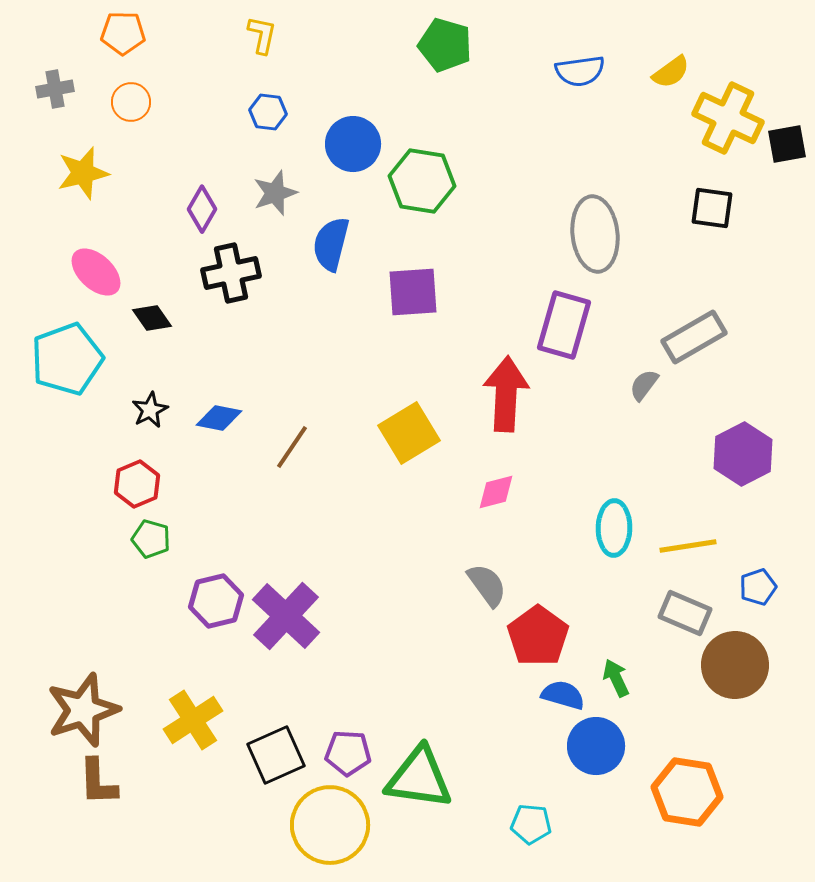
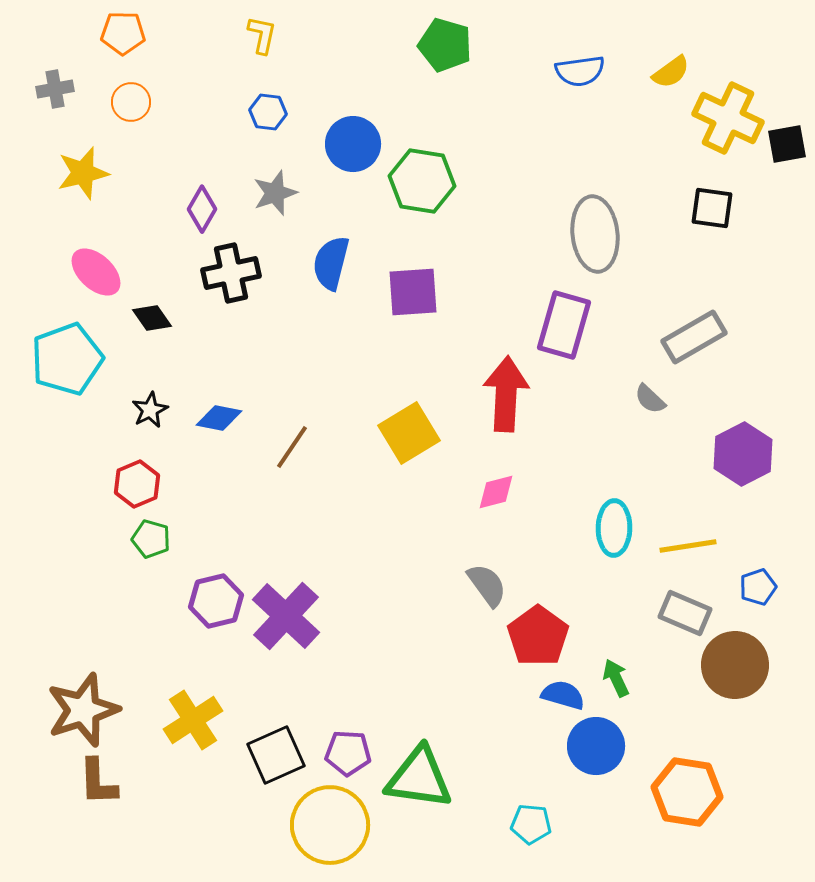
blue semicircle at (331, 244): moved 19 px down
gray semicircle at (644, 385): moved 6 px right, 14 px down; rotated 84 degrees counterclockwise
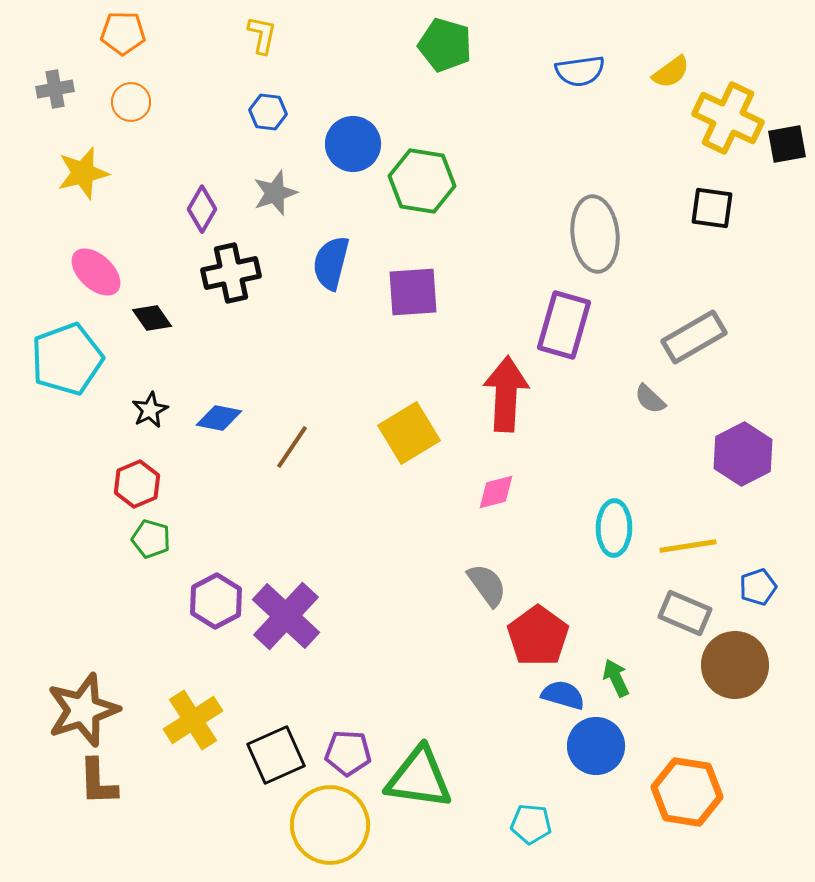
purple hexagon at (216, 601): rotated 14 degrees counterclockwise
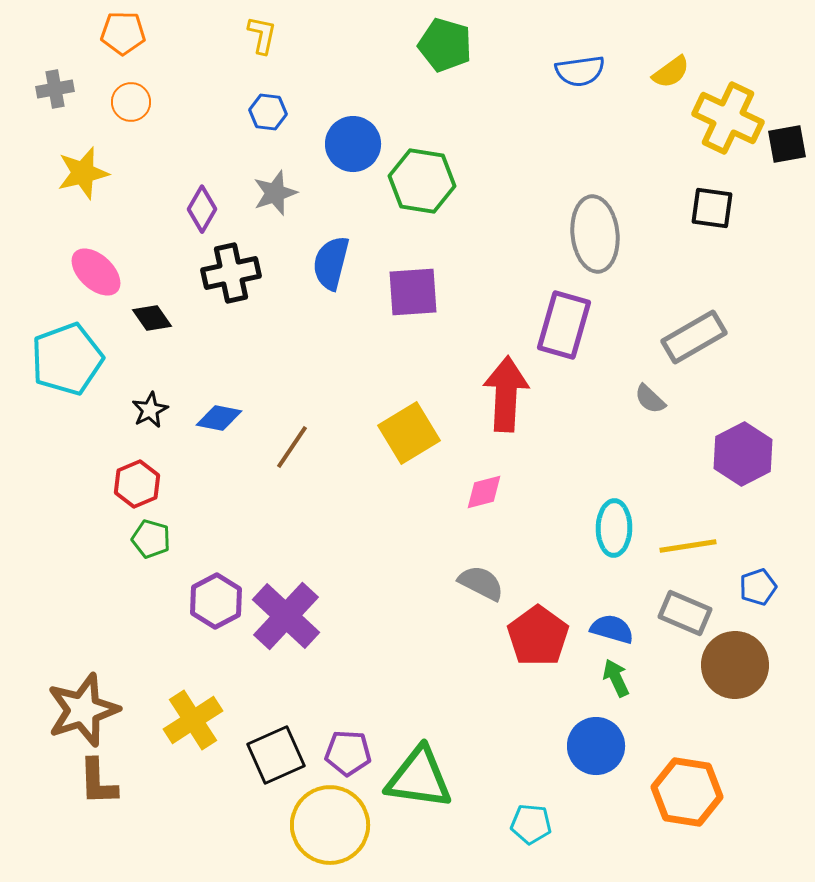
pink diamond at (496, 492): moved 12 px left
gray semicircle at (487, 585): moved 6 px left, 2 px up; rotated 27 degrees counterclockwise
blue semicircle at (563, 695): moved 49 px right, 66 px up
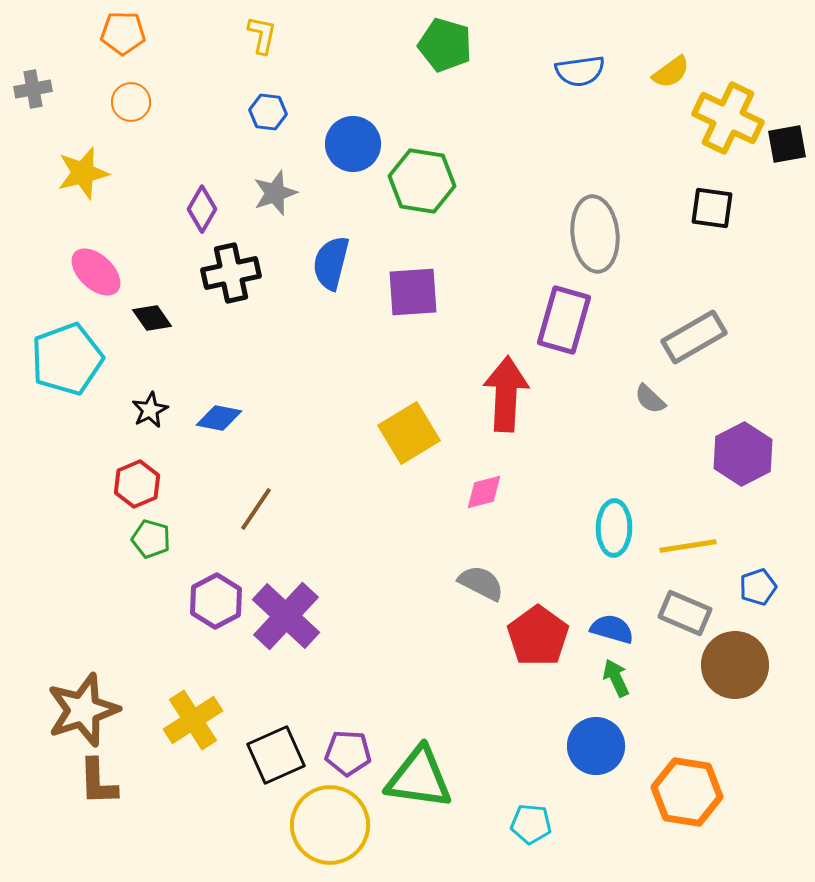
gray cross at (55, 89): moved 22 px left
purple rectangle at (564, 325): moved 5 px up
brown line at (292, 447): moved 36 px left, 62 px down
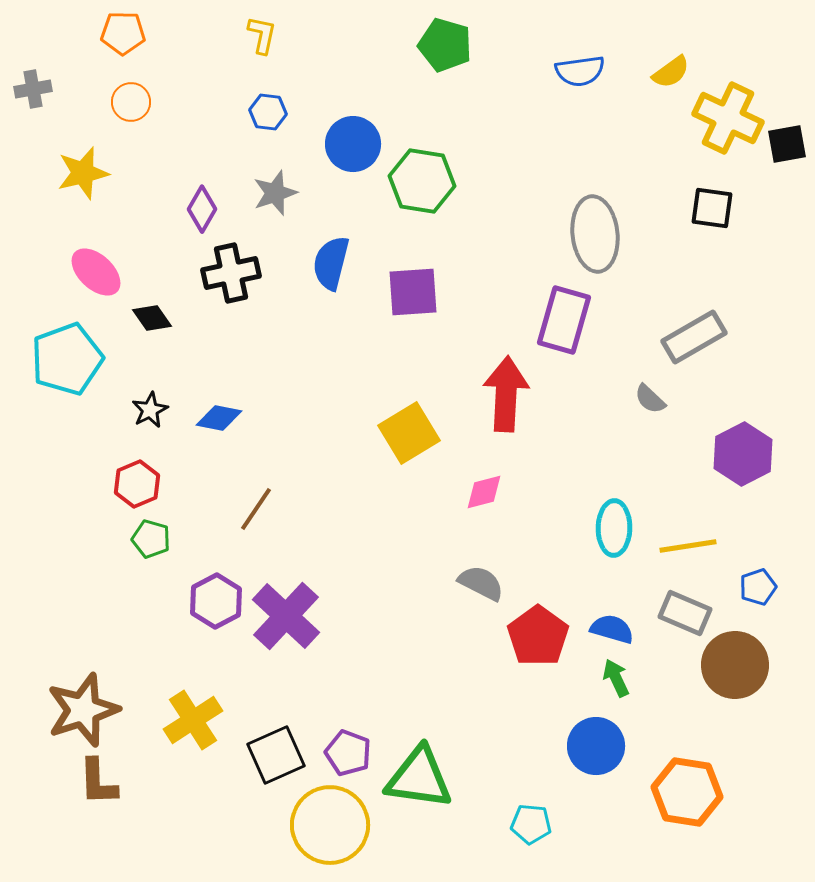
purple pentagon at (348, 753): rotated 18 degrees clockwise
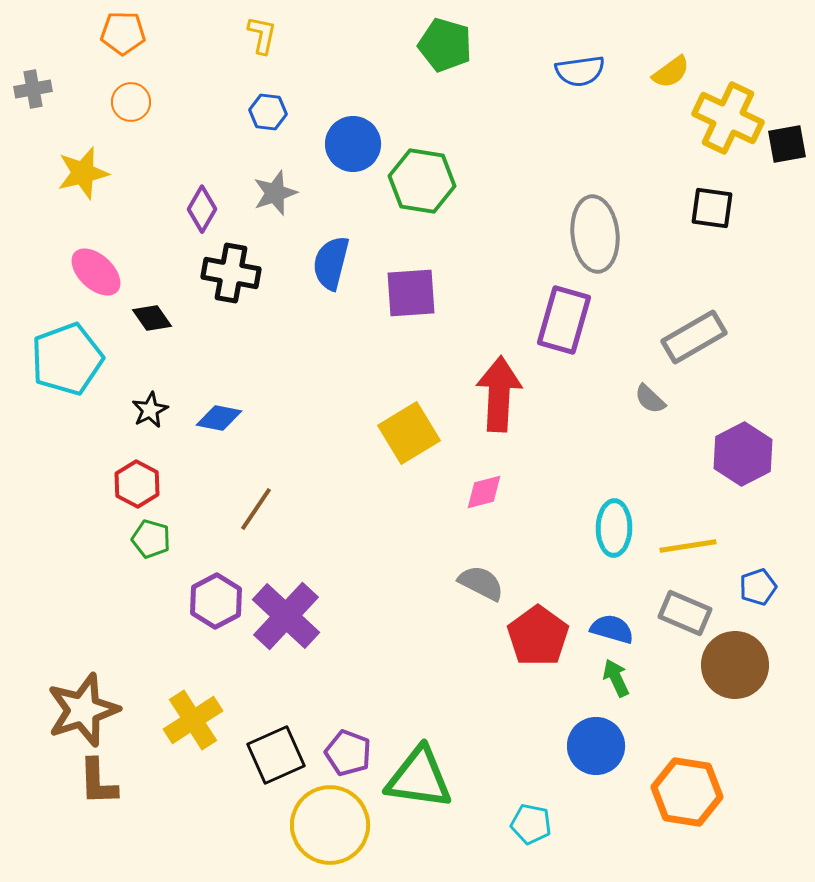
black cross at (231, 273): rotated 22 degrees clockwise
purple square at (413, 292): moved 2 px left, 1 px down
red arrow at (506, 394): moved 7 px left
red hexagon at (137, 484): rotated 9 degrees counterclockwise
cyan pentagon at (531, 824): rotated 6 degrees clockwise
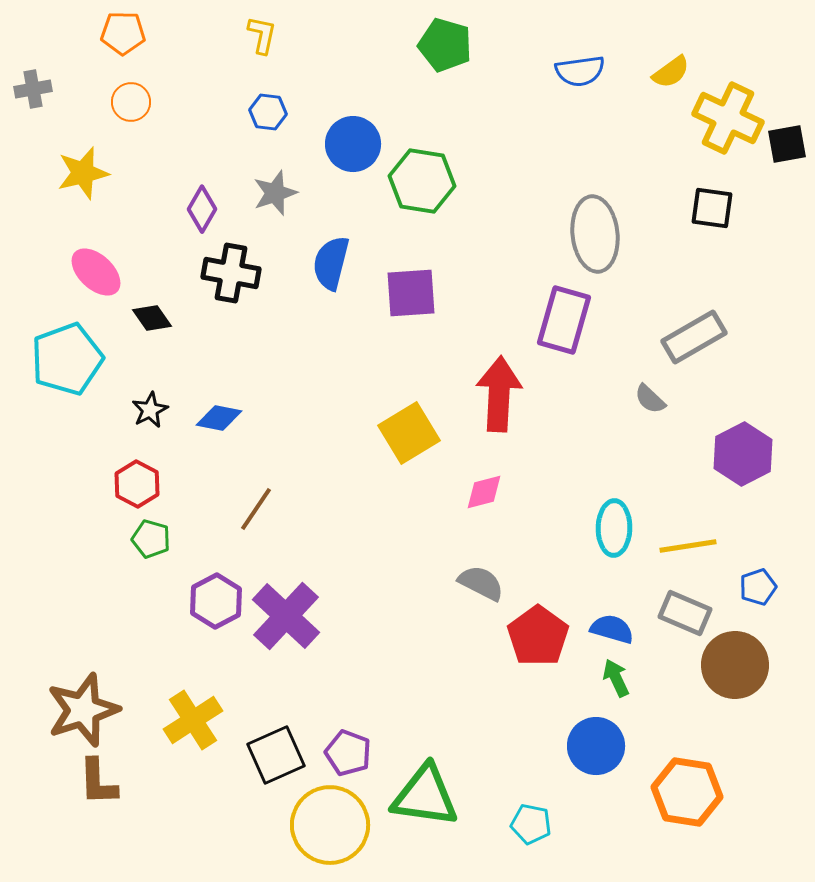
green triangle at (419, 778): moved 6 px right, 18 px down
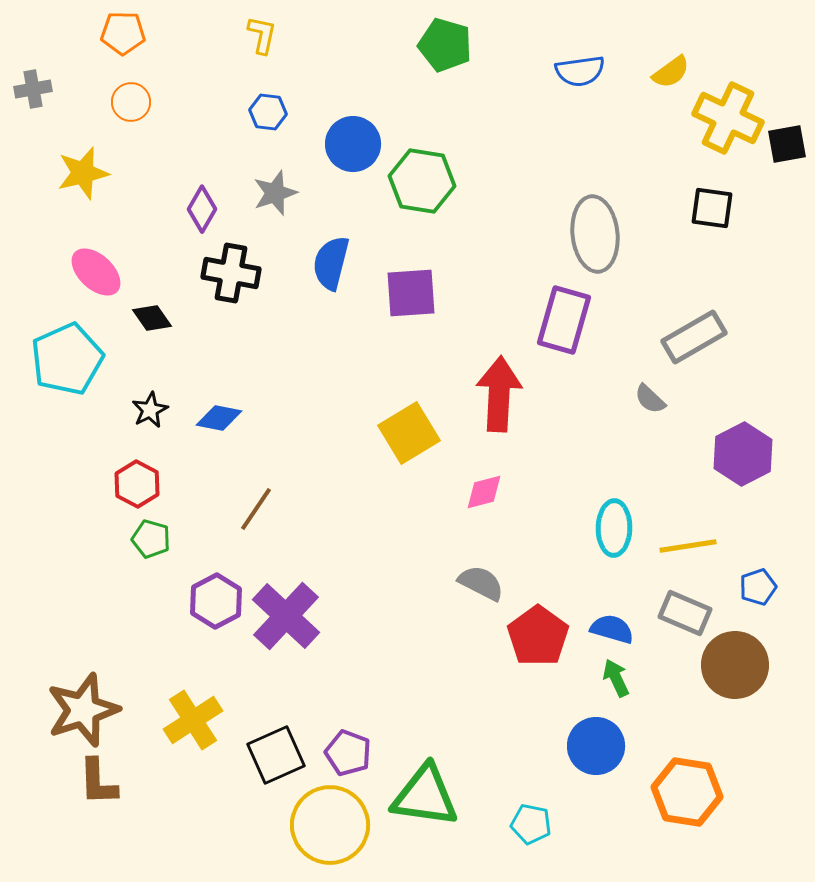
cyan pentagon at (67, 359): rotated 4 degrees counterclockwise
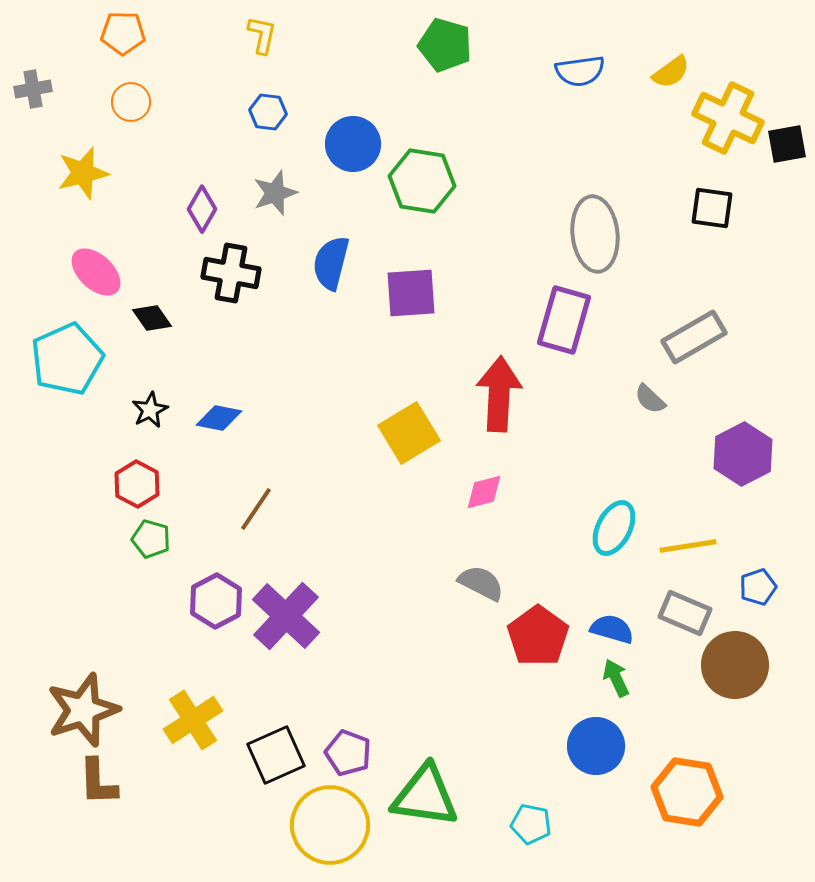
cyan ellipse at (614, 528): rotated 26 degrees clockwise
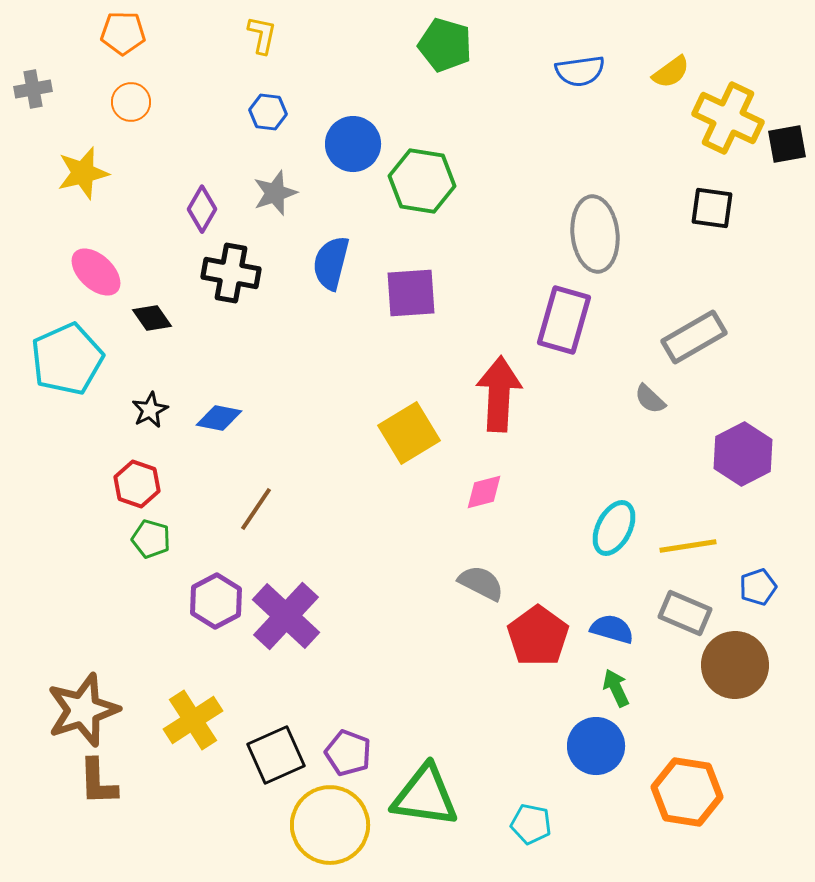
red hexagon at (137, 484): rotated 9 degrees counterclockwise
green arrow at (616, 678): moved 10 px down
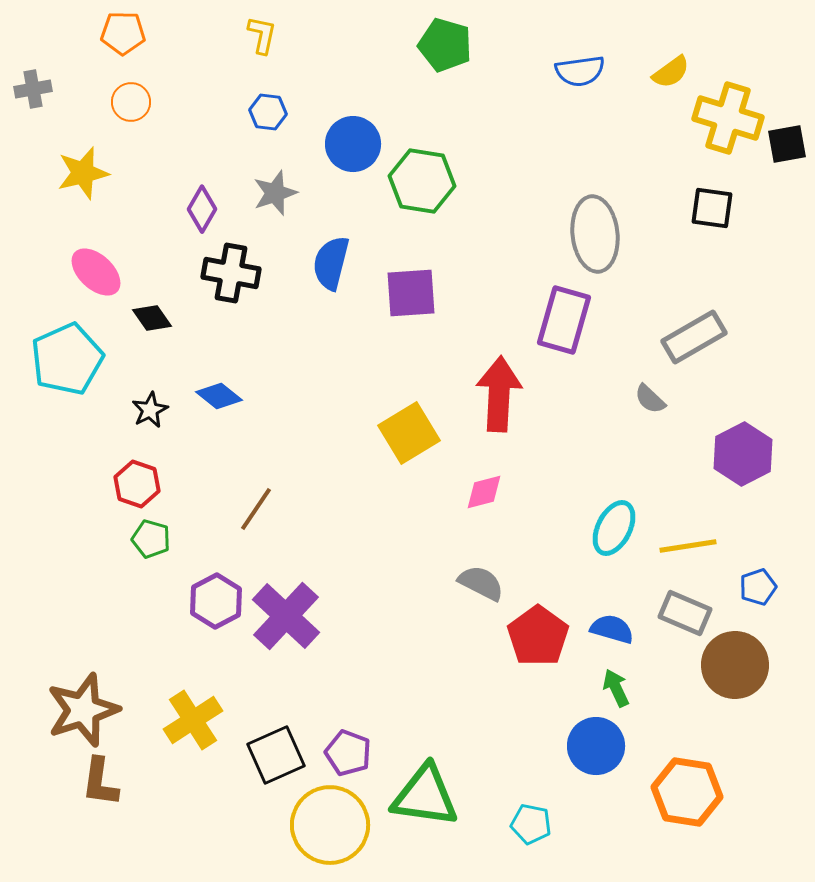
yellow cross at (728, 118): rotated 8 degrees counterclockwise
blue diamond at (219, 418): moved 22 px up; rotated 27 degrees clockwise
brown L-shape at (98, 782): moved 2 px right; rotated 10 degrees clockwise
